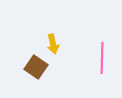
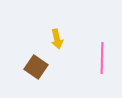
yellow arrow: moved 4 px right, 5 px up
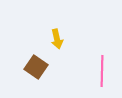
pink line: moved 13 px down
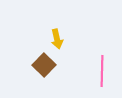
brown square: moved 8 px right, 2 px up; rotated 10 degrees clockwise
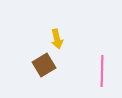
brown square: rotated 15 degrees clockwise
